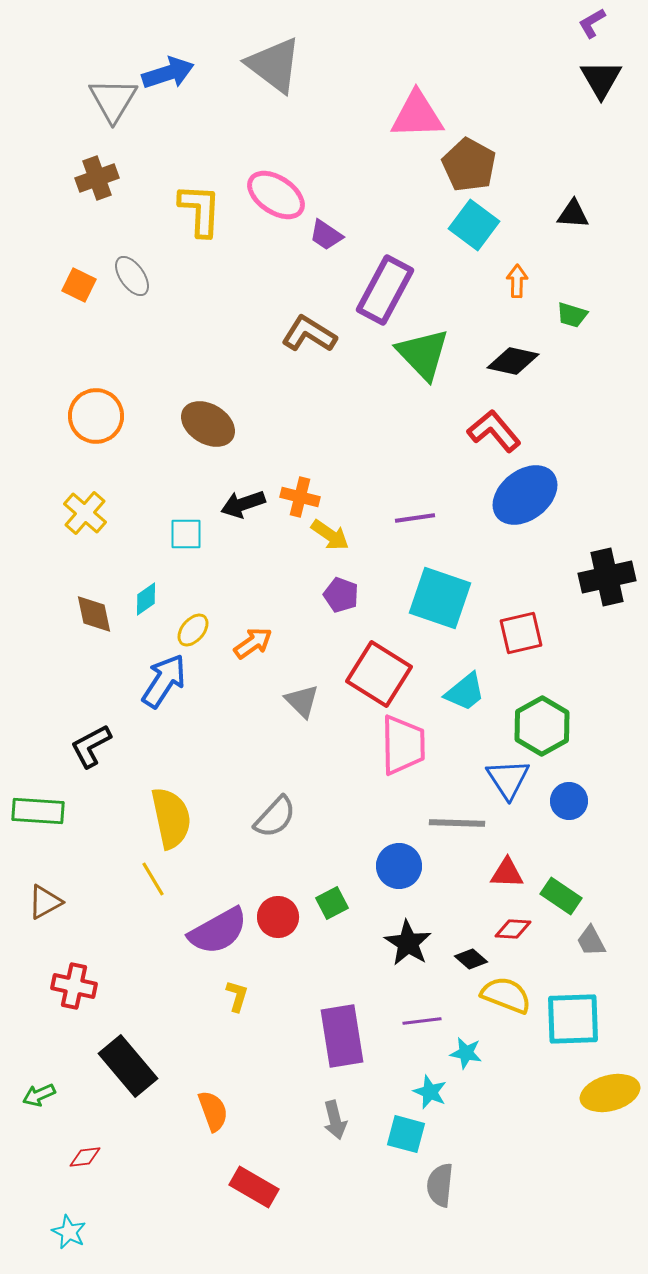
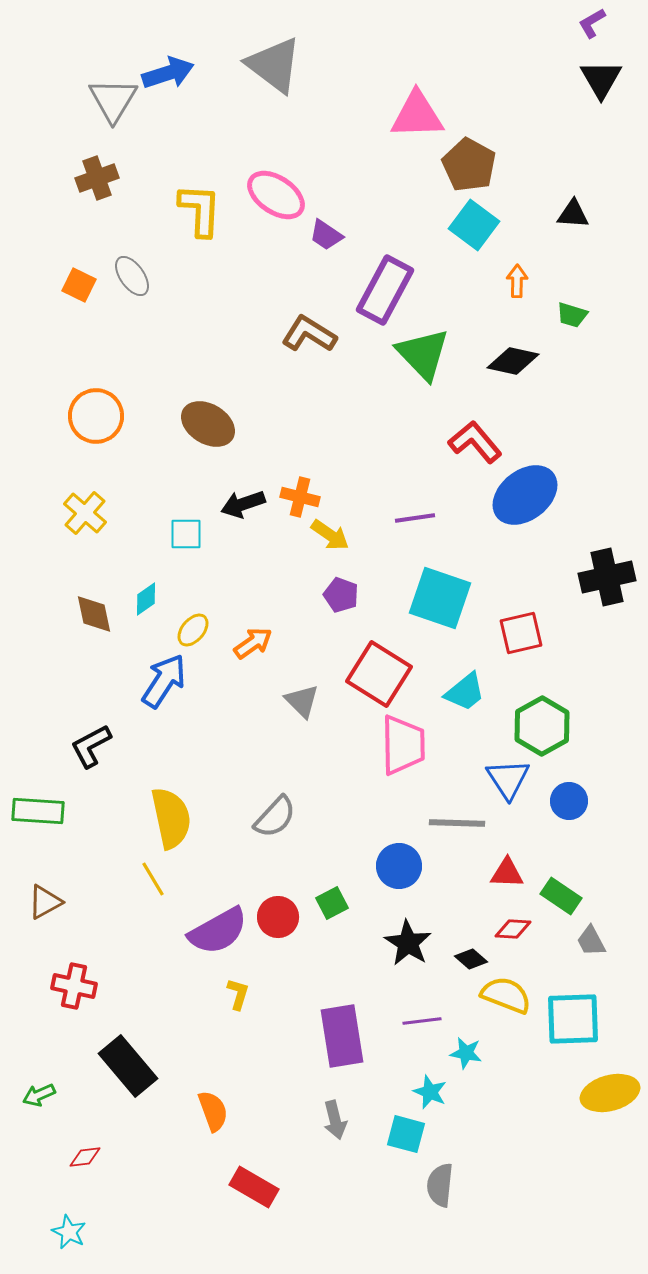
red L-shape at (494, 431): moved 19 px left, 11 px down
yellow L-shape at (237, 996): moved 1 px right, 2 px up
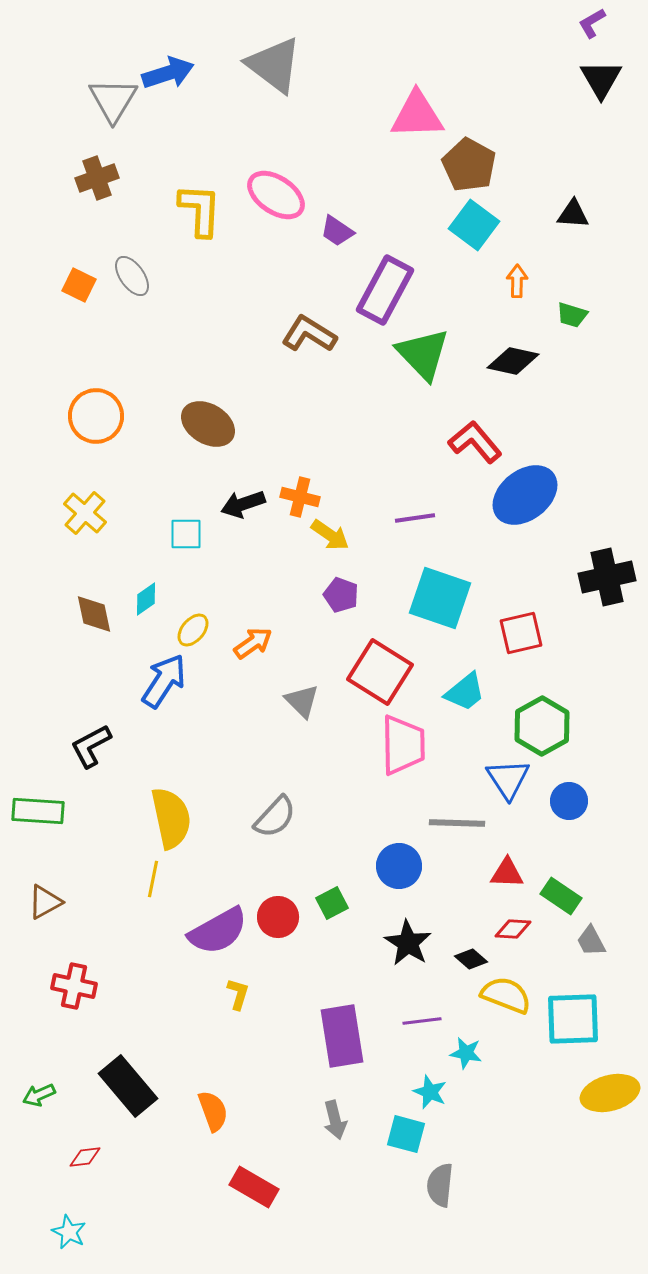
purple trapezoid at (326, 235): moved 11 px right, 4 px up
red square at (379, 674): moved 1 px right, 2 px up
yellow line at (153, 879): rotated 42 degrees clockwise
black rectangle at (128, 1066): moved 20 px down
